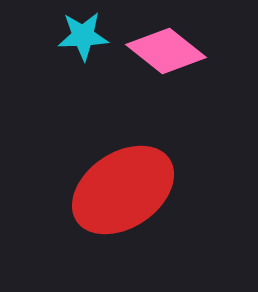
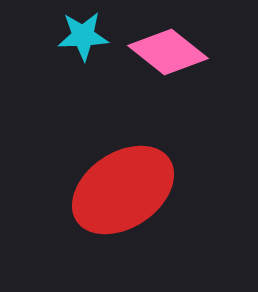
pink diamond: moved 2 px right, 1 px down
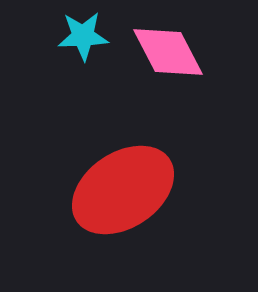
pink diamond: rotated 24 degrees clockwise
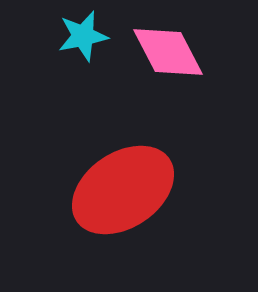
cyan star: rotated 9 degrees counterclockwise
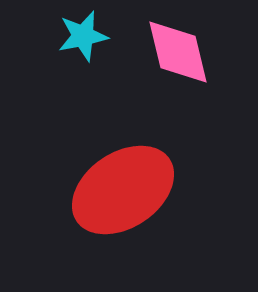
pink diamond: moved 10 px right; rotated 14 degrees clockwise
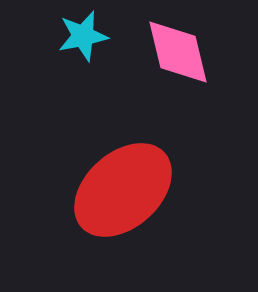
red ellipse: rotated 8 degrees counterclockwise
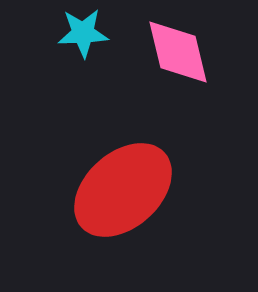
cyan star: moved 3 px up; rotated 9 degrees clockwise
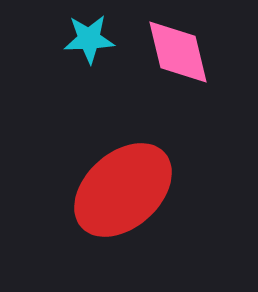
cyan star: moved 6 px right, 6 px down
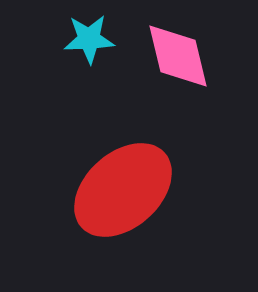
pink diamond: moved 4 px down
